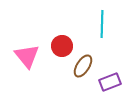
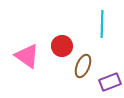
pink triangle: rotated 16 degrees counterclockwise
brown ellipse: rotated 10 degrees counterclockwise
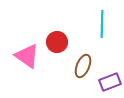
red circle: moved 5 px left, 4 px up
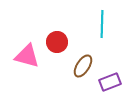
pink triangle: rotated 20 degrees counterclockwise
brown ellipse: rotated 10 degrees clockwise
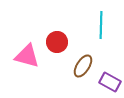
cyan line: moved 1 px left, 1 px down
purple rectangle: rotated 50 degrees clockwise
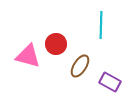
red circle: moved 1 px left, 2 px down
pink triangle: moved 1 px right
brown ellipse: moved 3 px left
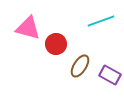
cyan line: moved 4 px up; rotated 68 degrees clockwise
pink triangle: moved 28 px up
purple rectangle: moved 7 px up
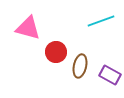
red circle: moved 8 px down
brown ellipse: rotated 20 degrees counterclockwise
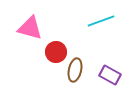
pink triangle: moved 2 px right
brown ellipse: moved 5 px left, 4 px down
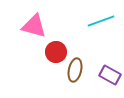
pink triangle: moved 4 px right, 2 px up
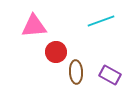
pink triangle: rotated 20 degrees counterclockwise
brown ellipse: moved 1 px right, 2 px down; rotated 15 degrees counterclockwise
